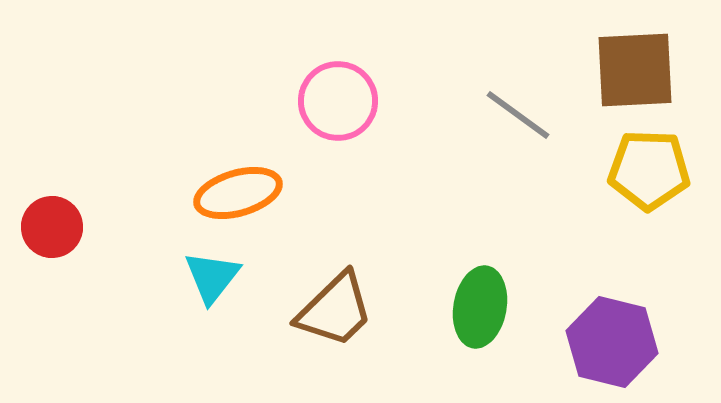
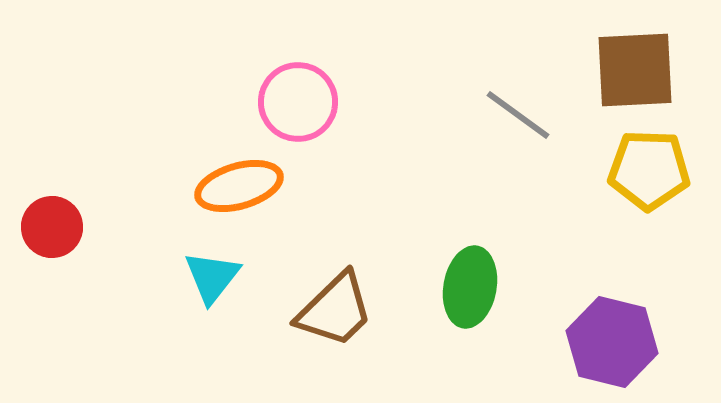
pink circle: moved 40 px left, 1 px down
orange ellipse: moved 1 px right, 7 px up
green ellipse: moved 10 px left, 20 px up
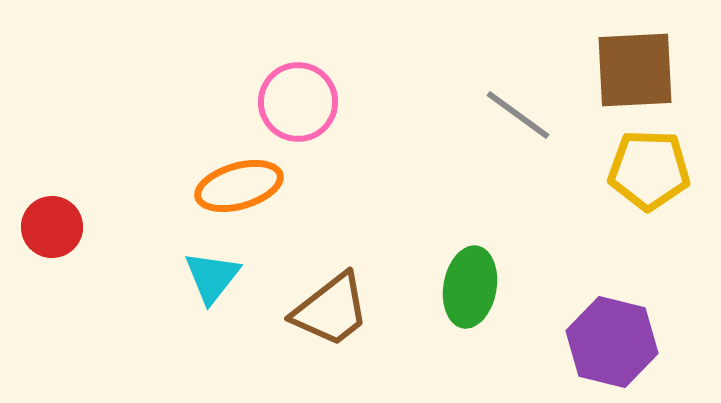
brown trapezoid: moved 4 px left; rotated 6 degrees clockwise
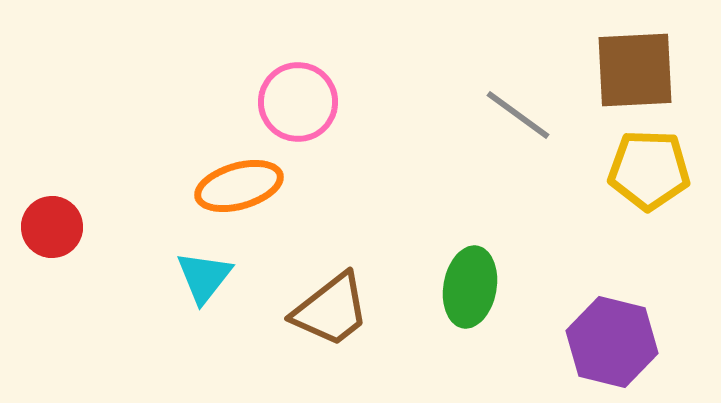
cyan triangle: moved 8 px left
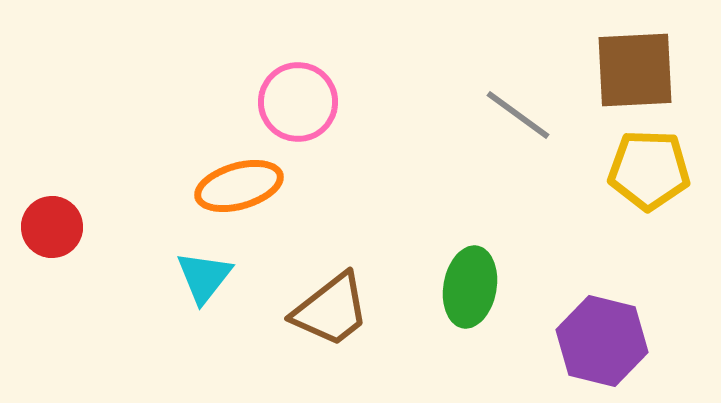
purple hexagon: moved 10 px left, 1 px up
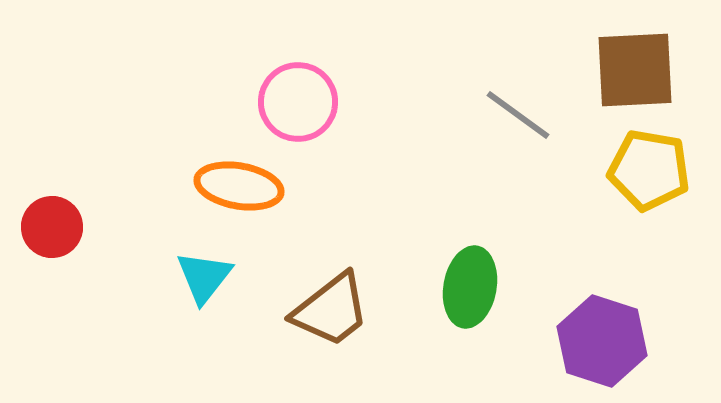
yellow pentagon: rotated 8 degrees clockwise
orange ellipse: rotated 26 degrees clockwise
purple hexagon: rotated 4 degrees clockwise
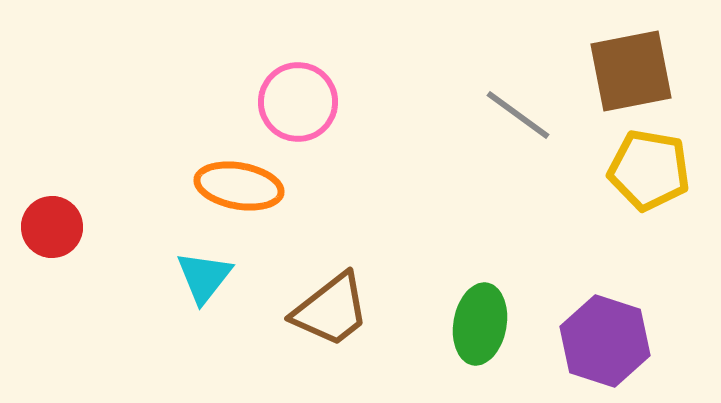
brown square: moved 4 px left, 1 px down; rotated 8 degrees counterclockwise
green ellipse: moved 10 px right, 37 px down
purple hexagon: moved 3 px right
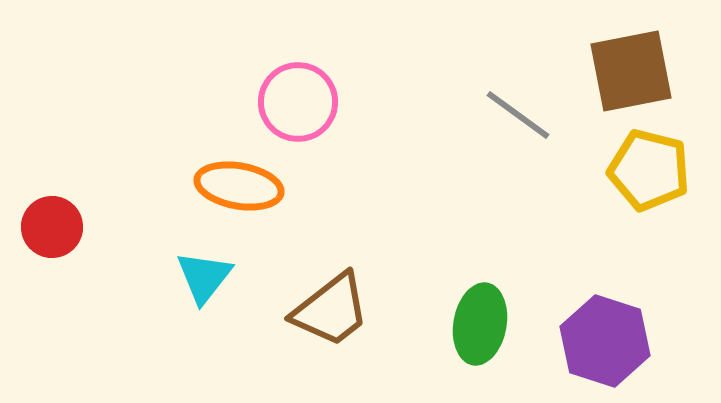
yellow pentagon: rotated 4 degrees clockwise
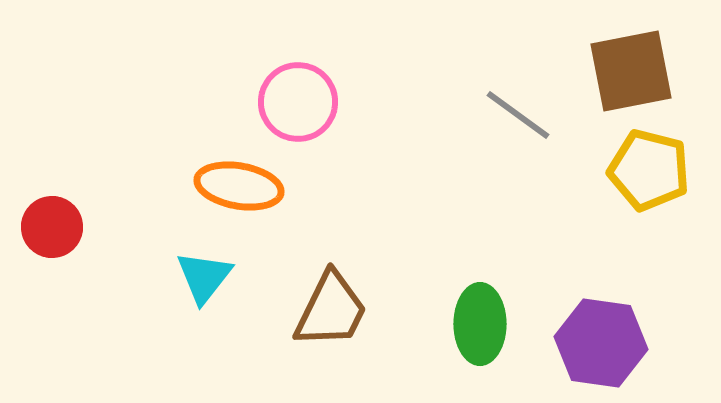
brown trapezoid: rotated 26 degrees counterclockwise
green ellipse: rotated 10 degrees counterclockwise
purple hexagon: moved 4 px left, 2 px down; rotated 10 degrees counterclockwise
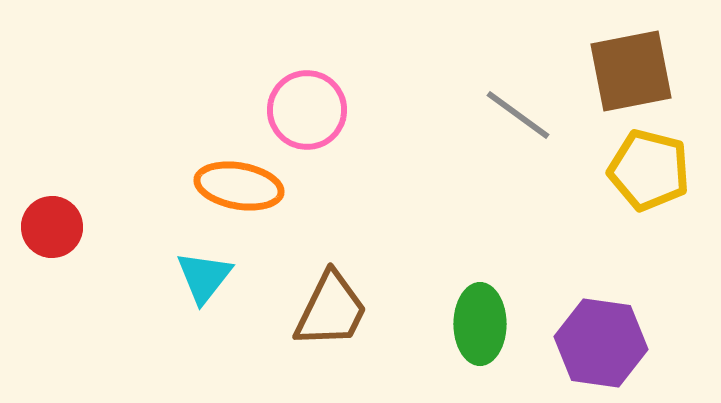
pink circle: moved 9 px right, 8 px down
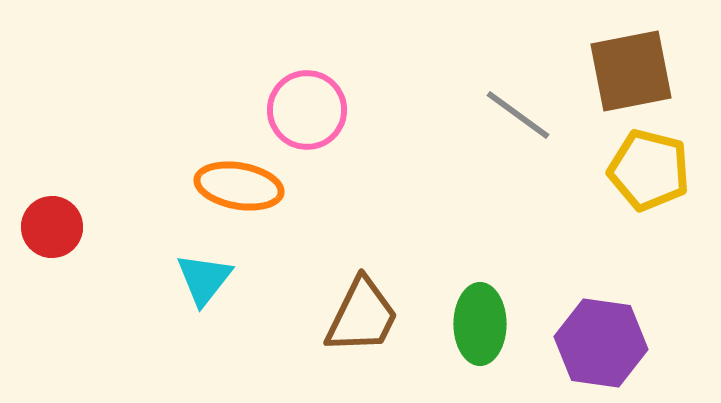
cyan triangle: moved 2 px down
brown trapezoid: moved 31 px right, 6 px down
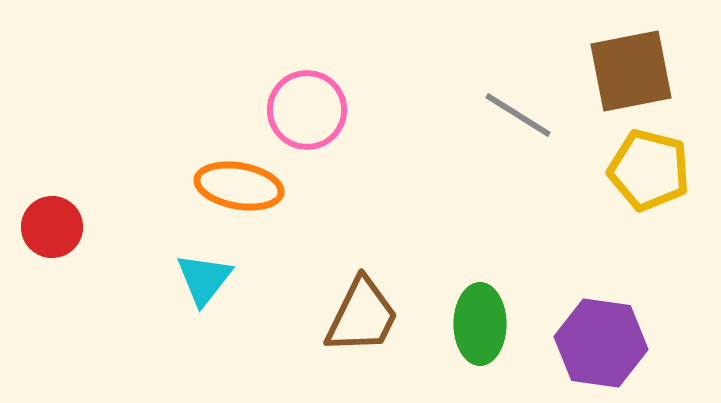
gray line: rotated 4 degrees counterclockwise
